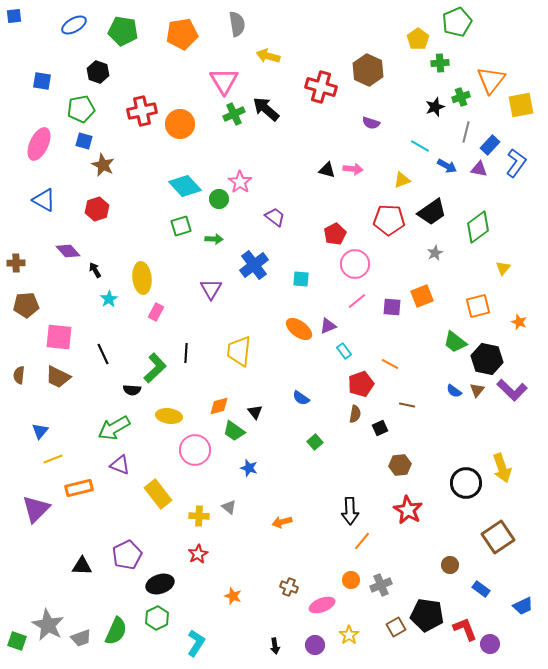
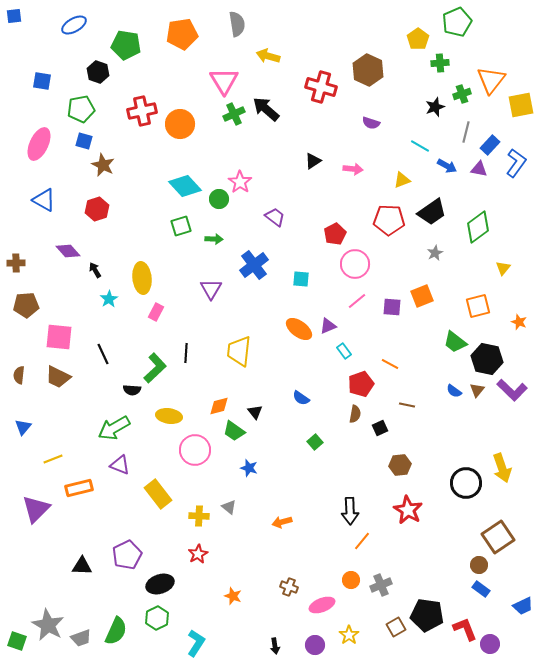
green pentagon at (123, 31): moved 3 px right, 14 px down
green cross at (461, 97): moved 1 px right, 3 px up
black triangle at (327, 170): moved 14 px left, 9 px up; rotated 48 degrees counterclockwise
blue triangle at (40, 431): moved 17 px left, 4 px up
brown circle at (450, 565): moved 29 px right
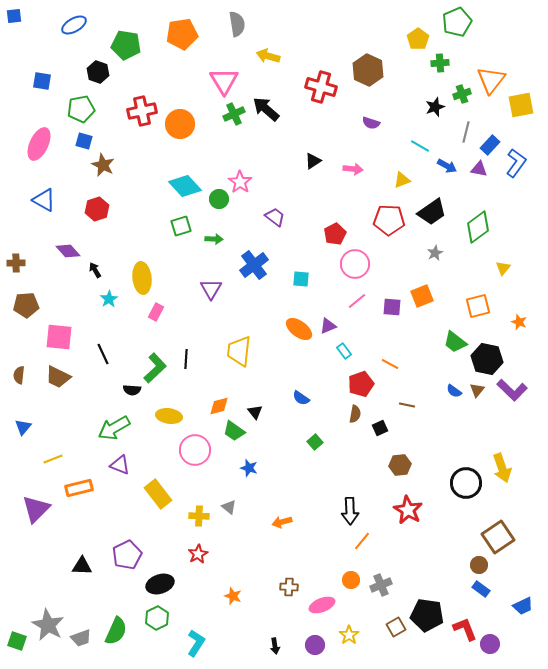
black line at (186, 353): moved 6 px down
brown cross at (289, 587): rotated 18 degrees counterclockwise
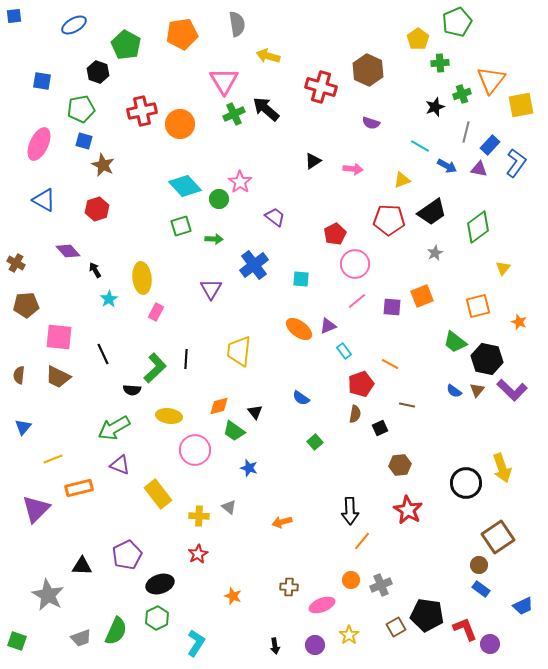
green pentagon at (126, 45): rotated 20 degrees clockwise
brown cross at (16, 263): rotated 30 degrees clockwise
gray star at (48, 625): moved 30 px up
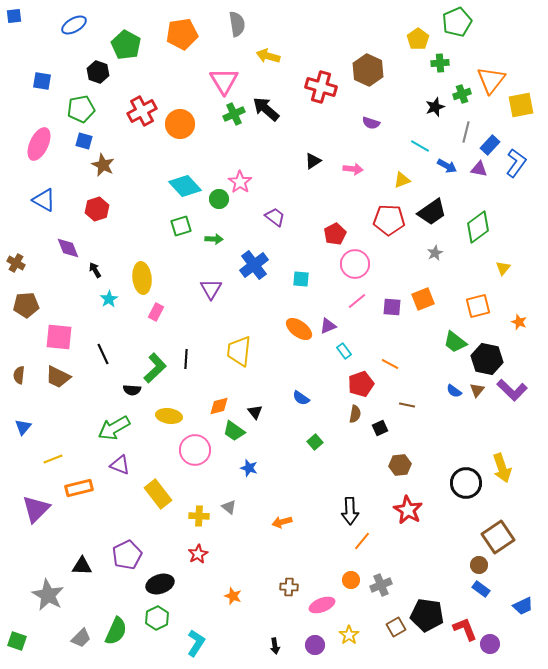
red cross at (142, 111): rotated 16 degrees counterclockwise
purple diamond at (68, 251): moved 3 px up; rotated 20 degrees clockwise
orange square at (422, 296): moved 1 px right, 3 px down
gray trapezoid at (81, 638): rotated 25 degrees counterclockwise
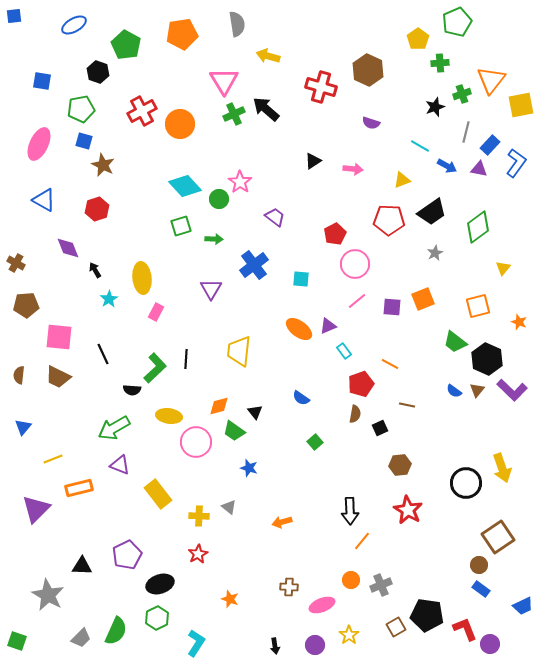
black hexagon at (487, 359): rotated 12 degrees clockwise
pink circle at (195, 450): moved 1 px right, 8 px up
orange star at (233, 596): moved 3 px left, 3 px down
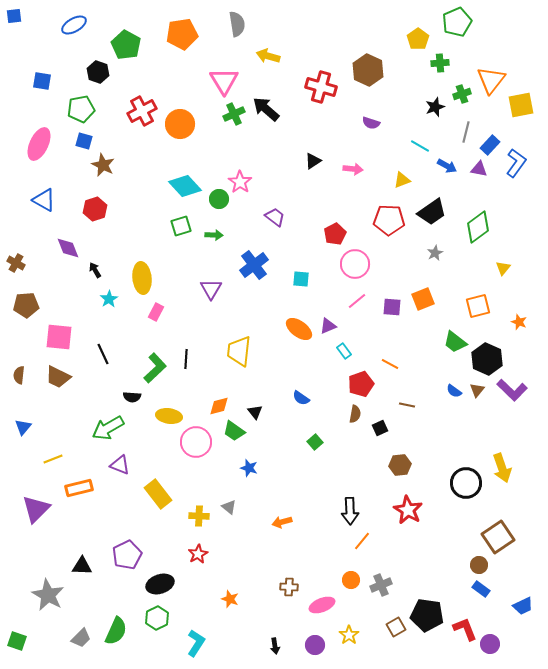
red hexagon at (97, 209): moved 2 px left
green arrow at (214, 239): moved 4 px up
black semicircle at (132, 390): moved 7 px down
green arrow at (114, 428): moved 6 px left
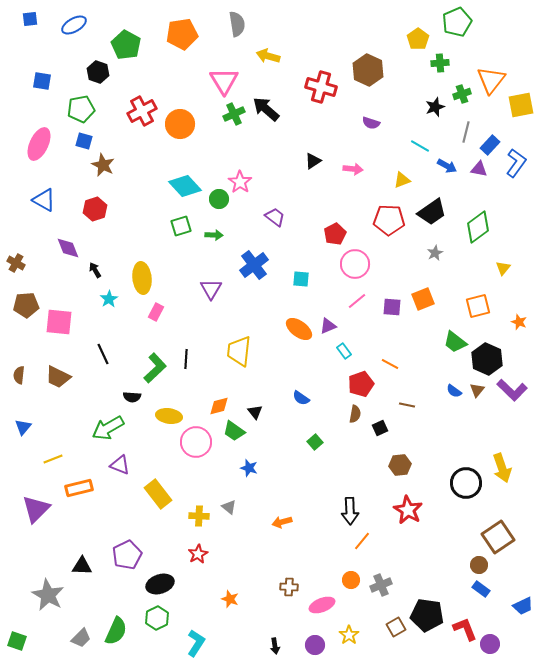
blue square at (14, 16): moved 16 px right, 3 px down
pink square at (59, 337): moved 15 px up
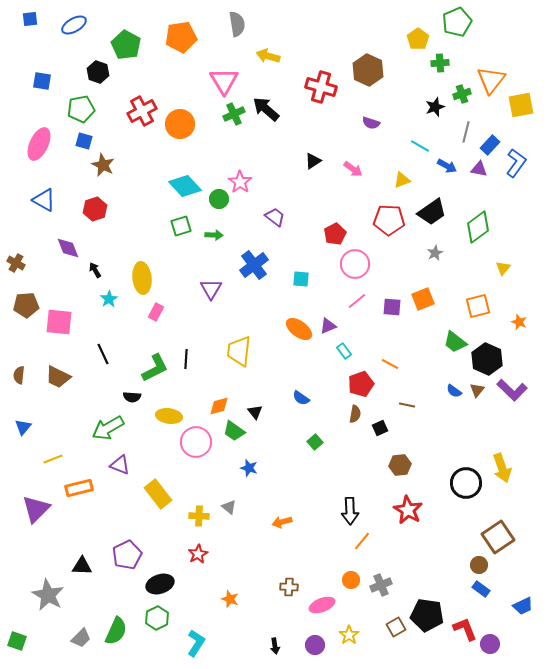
orange pentagon at (182, 34): moved 1 px left, 3 px down
pink arrow at (353, 169): rotated 30 degrees clockwise
green L-shape at (155, 368): rotated 16 degrees clockwise
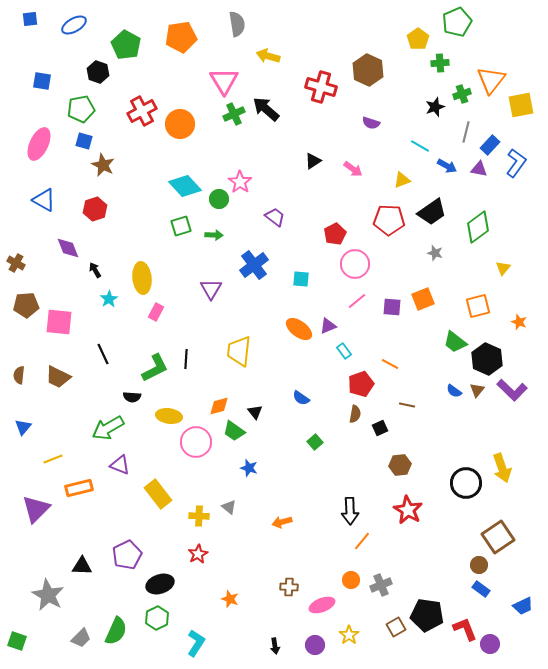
gray star at (435, 253): rotated 28 degrees counterclockwise
